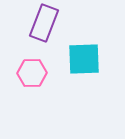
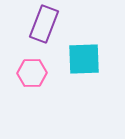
purple rectangle: moved 1 px down
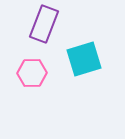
cyan square: rotated 15 degrees counterclockwise
